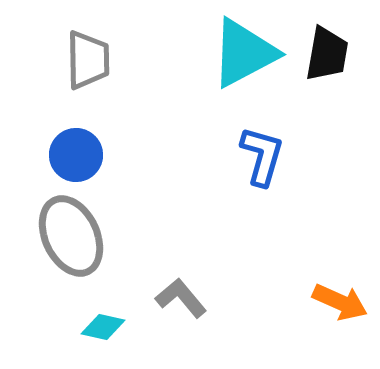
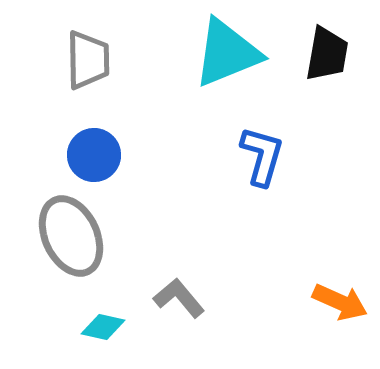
cyan triangle: moved 17 px left; rotated 6 degrees clockwise
blue circle: moved 18 px right
gray L-shape: moved 2 px left
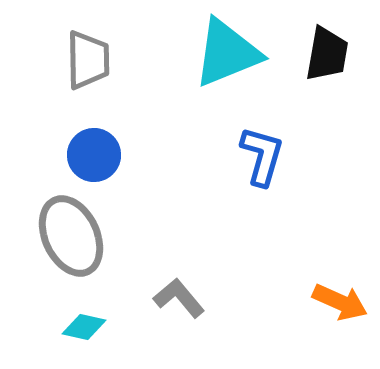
cyan diamond: moved 19 px left
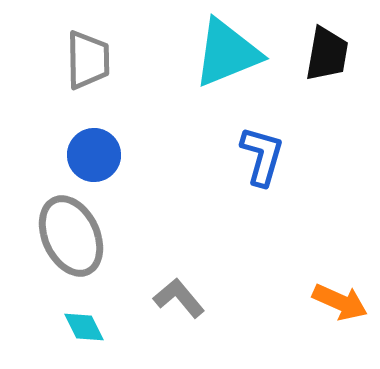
cyan diamond: rotated 51 degrees clockwise
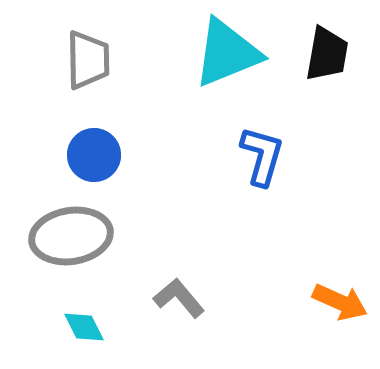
gray ellipse: rotated 74 degrees counterclockwise
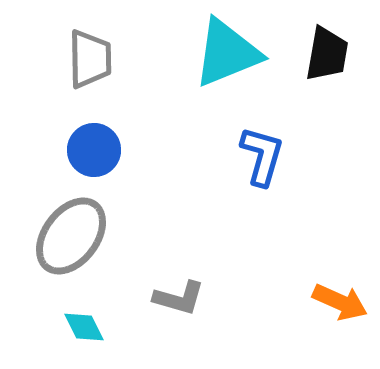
gray trapezoid: moved 2 px right, 1 px up
blue circle: moved 5 px up
gray ellipse: rotated 44 degrees counterclockwise
gray L-shape: rotated 146 degrees clockwise
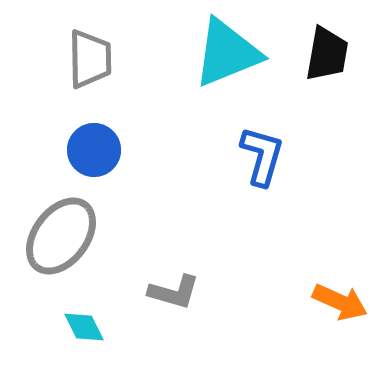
gray ellipse: moved 10 px left
gray L-shape: moved 5 px left, 6 px up
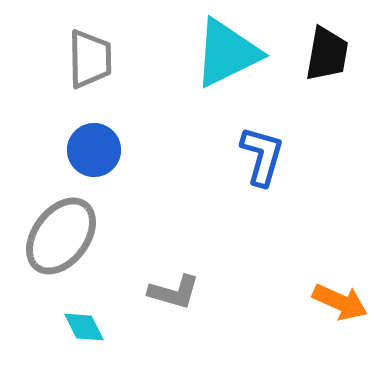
cyan triangle: rotated 4 degrees counterclockwise
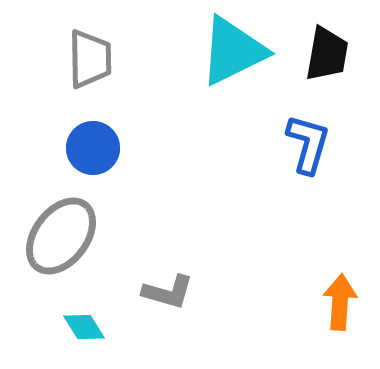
cyan triangle: moved 6 px right, 2 px up
blue circle: moved 1 px left, 2 px up
blue L-shape: moved 46 px right, 12 px up
gray L-shape: moved 6 px left
orange arrow: rotated 110 degrees counterclockwise
cyan diamond: rotated 6 degrees counterclockwise
